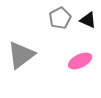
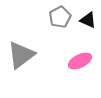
gray pentagon: moved 1 px up
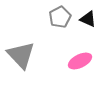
black triangle: moved 1 px up
gray triangle: rotated 36 degrees counterclockwise
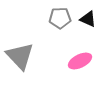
gray pentagon: moved 1 px down; rotated 25 degrees clockwise
gray triangle: moved 1 px left, 1 px down
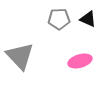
gray pentagon: moved 1 px left, 1 px down
pink ellipse: rotated 10 degrees clockwise
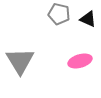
gray pentagon: moved 5 px up; rotated 15 degrees clockwise
gray triangle: moved 5 px down; rotated 12 degrees clockwise
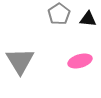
gray pentagon: rotated 25 degrees clockwise
black triangle: rotated 18 degrees counterclockwise
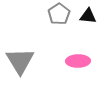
black triangle: moved 3 px up
pink ellipse: moved 2 px left; rotated 15 degrees clockwise
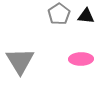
black triangle: moved 2 px left
pink ellipse: moved 3 px right, 2 px up
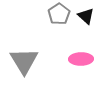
black triangle: rotated 36 degrees clockwise
gray triangle: moved 4 px right
